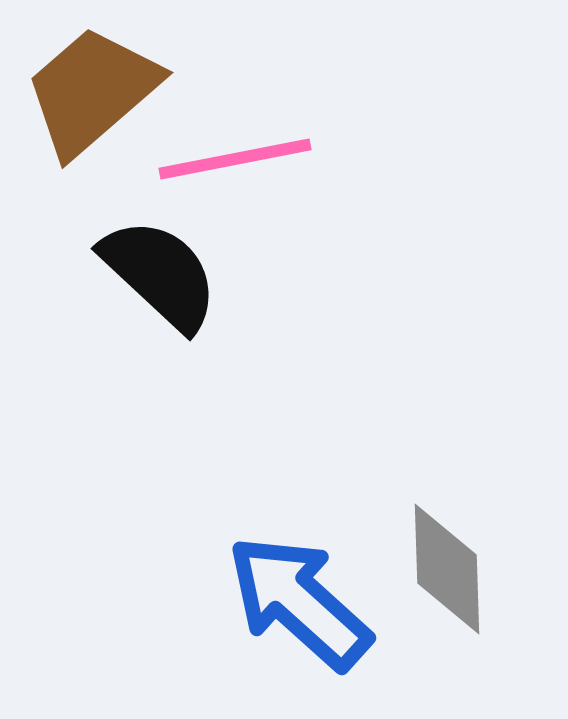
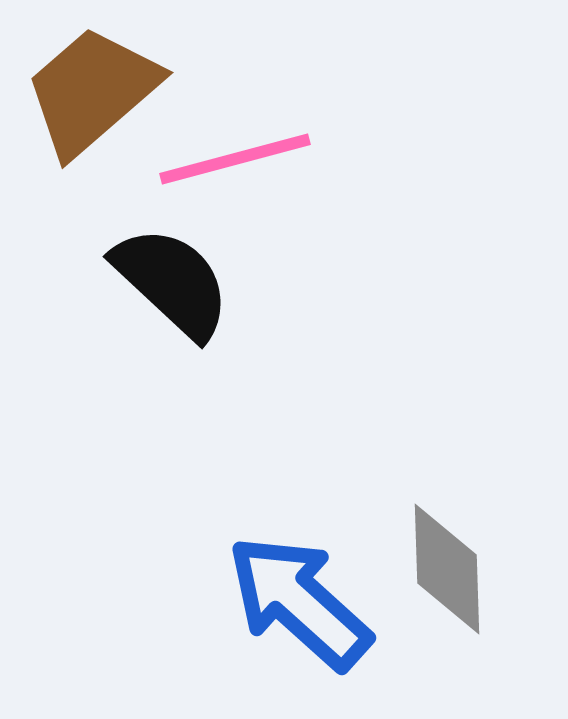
pink line: rotated 4 degrees counterclockwise
black semicircle: moved 12 px right, 8 px down
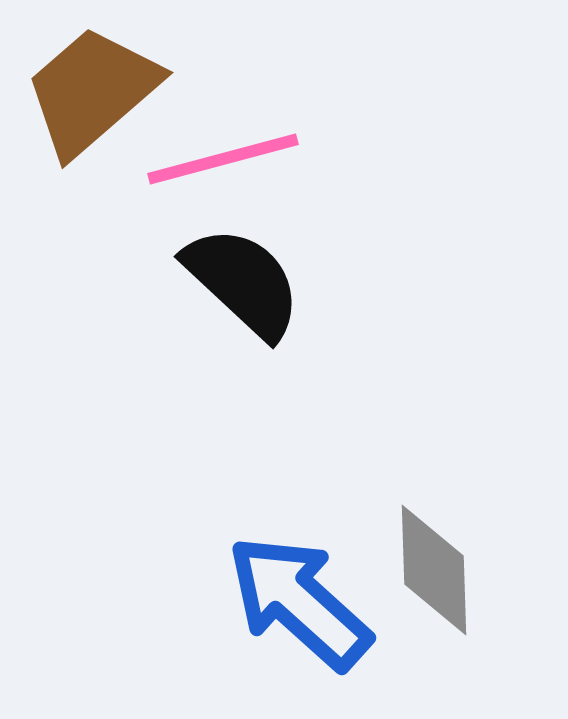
pink line: moved 12 px left
black semicircle: moved 71 px right
gray diamond: moved 13 px left, 1 px down
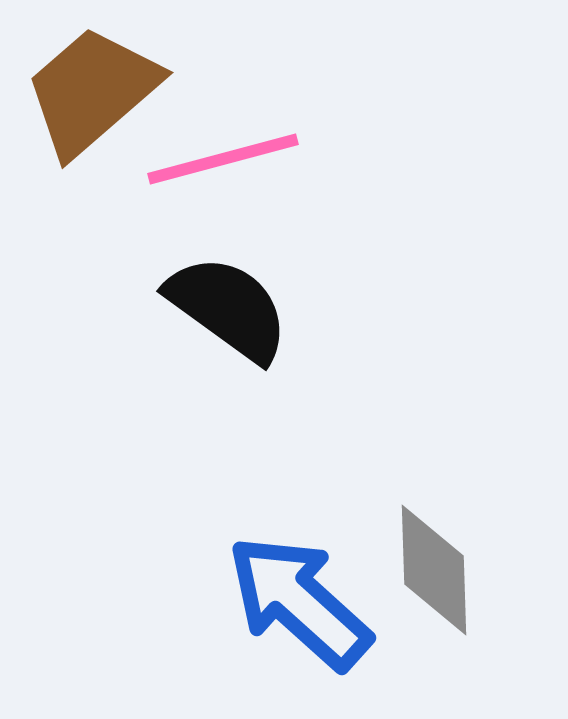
black semicircle: moved 15 px left, 26 px down; rotated 7 degrees counterclockwise
